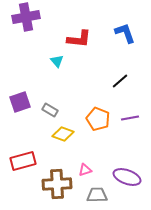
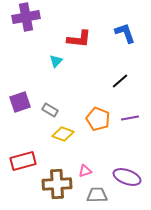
cyan triangle: moved 1 px left; rotated 24 degrees clockwise
pink triangle: moved 1 px down
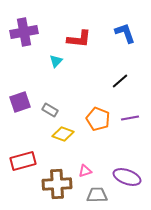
purple cross: moved 2 px left, 15 px down
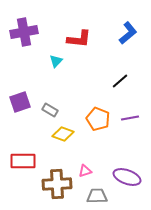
blue L-shape: moved 3 px right; rotated 70 degrees clockwise
red rectangle: rotated 15 degrees clockwise
gray trapezoid: moved 1 px down
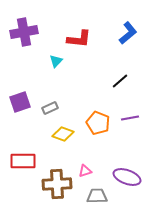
gray rectangle: moved 2 px up; rotated 56 degrees counterclockwise
orange pentagon: moved 4 px down
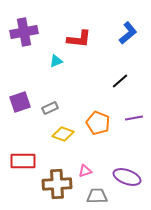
cyan triangle: rotated 24 degrees clockwise
purple line: moved 4 px right
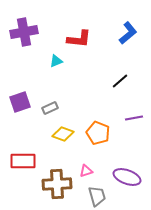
orange pentagon: moved 10 px down
pink triangle: moved 1 px right
gray trapezoid: rotated 75 degrees clockwise
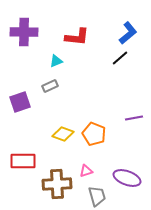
purple cross: rotated 12 degrees clockwise
red L-shape: moved 2 px left, 2 px up
black line: moved 23 px up
gray rectangle: moved 22 px up
orange pentagon: moved 4 px left, 1 px down
purple ellipse: moved 1 px down
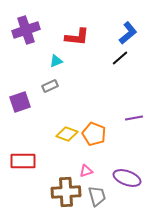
purple cross: moved 2 px right, 2 px up; rotated 20 degrees counterclockwise
yellow diamond: moved 4 px right
brown cross: moved 9 px right, 8 px down
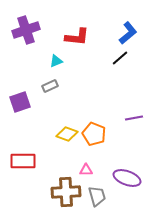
pink triangle: moved 1 px up; rotated 16 degrees clockwise
